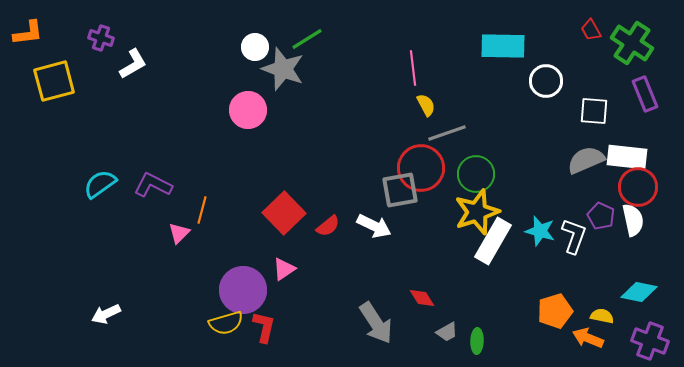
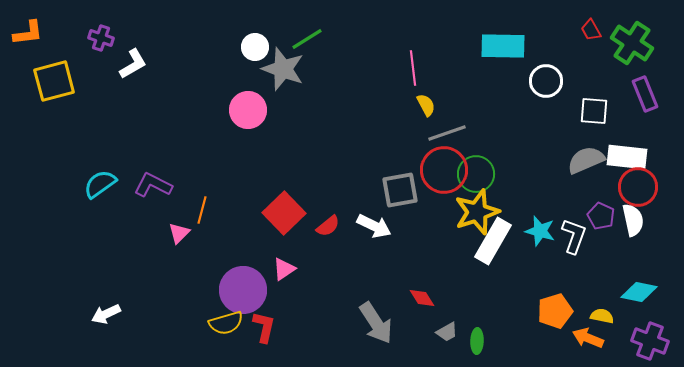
red circle at (421, 168): moved 23 px right, 2 px down
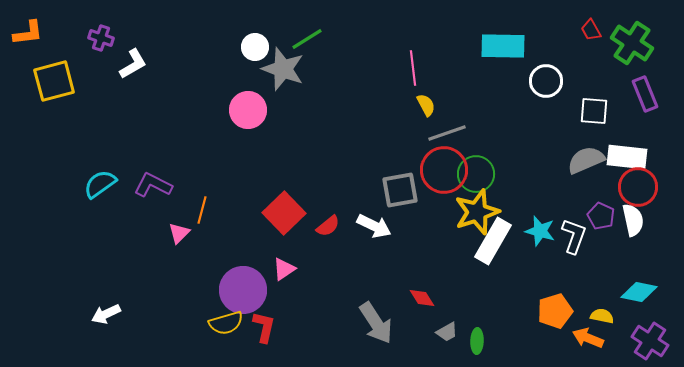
purple cross at (650, 341): rotated 12 degrees clockwise
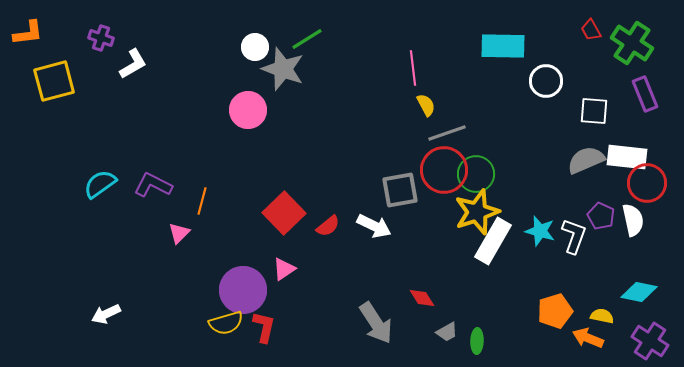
red circle at (638, 187): moved 9 px right, 4 px up
orange line at (202, 210): moved 9 px up
